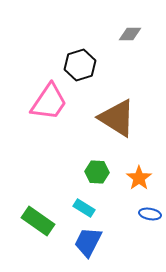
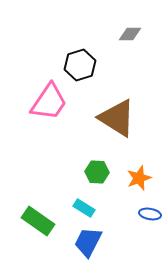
orange star: rotated 15 degrees clockwise
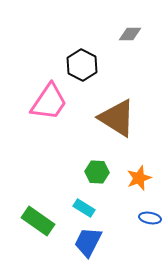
black hexagon: moved 2 px right; rotated 16 degrees counterclockwise
blue ellipse: moved 4 px down
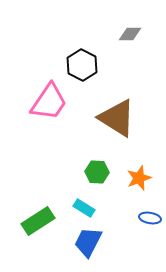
green rectangle: rotated 68 degrees counterclockwise
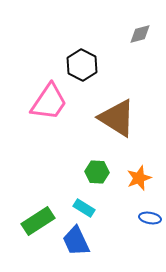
gray diamond: moved 10 px right; rotated 15 degrees counterclockwise
blue trapezoid: moved 12 px left, 1 px up; rotated 52 degrees counterclockwise
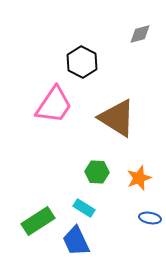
black hexagon: moved 3 px up
pink trapezoid: moved 5 px right, 3 px down
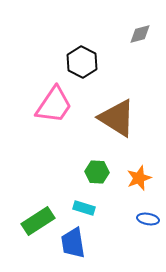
cyan rectangle: rotated 15 degrees counterclockwise
blue ellipse: moved 2 px left, 1 px down
blue trapezoid: moved 3 px left, 2 px down; rotated 16 degrees clockwise
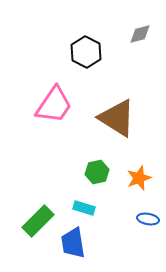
black hexagon: moved 4 px right, 10 px up
green hexagon: rotated 15 degrees counterclockwise
green rectangle: rotated 12 degrees counterclockwise
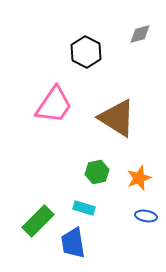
blue ellipse: moved 2 px left, 3 px up
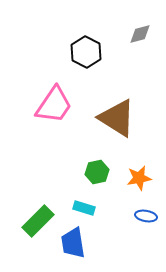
orange star: rotated 10 degrees clockwise
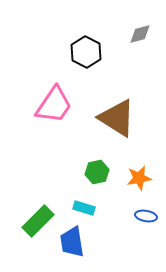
blue trapezoid: moved 1 px left, 1 px up
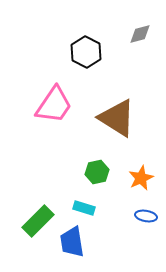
orange star: moved 2 px right; rotated 15 degrees counterclockwise
